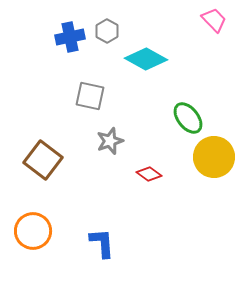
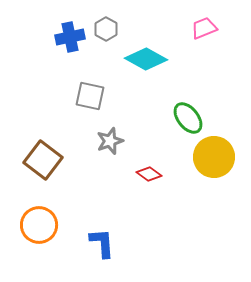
pink trapezoid: moved 10 px left, 8 px down; rotated 68 degrees counterclockwise
gray hexagon: moved 1 px left, 2 px up
orange circle: moved 6 px right, 6 px up
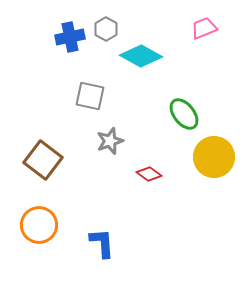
cyan diamond: moved 5 px left, 3 px up
green ellipse: moved 4 px left, 4 px up
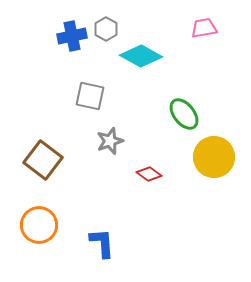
pink trapezoid: rotated 12 degrees clockwise
blue cross: moved 2 px right, 1 px up
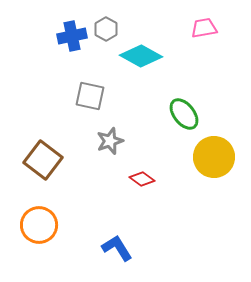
red diamond: moved 7 px left, 5 px down
blue L-shape: moved 15 px right, 5 px down; rotated 28 degrees counterclockwise
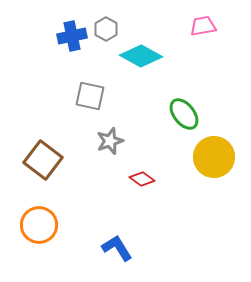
pink trapezoid: moved 1 px left, 2 px up
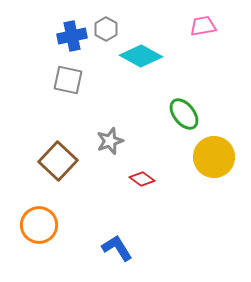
gray square: moved 22 px left, 16 px up
brown square: moved 15 px right, 1 px down; rotated 6 degrees clockwise
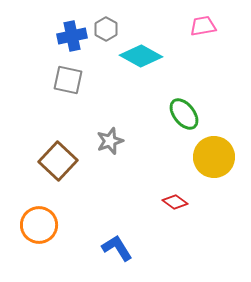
red diamond: moved 33 px right, 23 px down
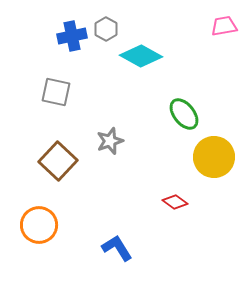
pink trapezoid: moved 21 px right
gray square: moved 12 px left, 12 px down
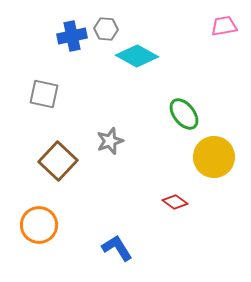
gray hexagon: rotated 25 degrees counterclockwise
cyan diamond: moved 4 px left
gray square: moved 12 px left, 2 px down
